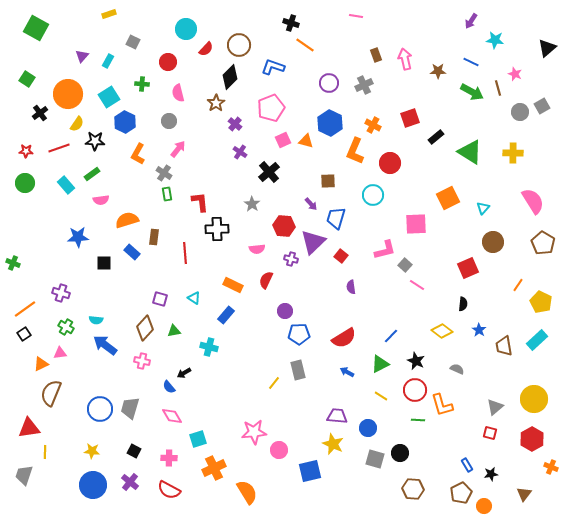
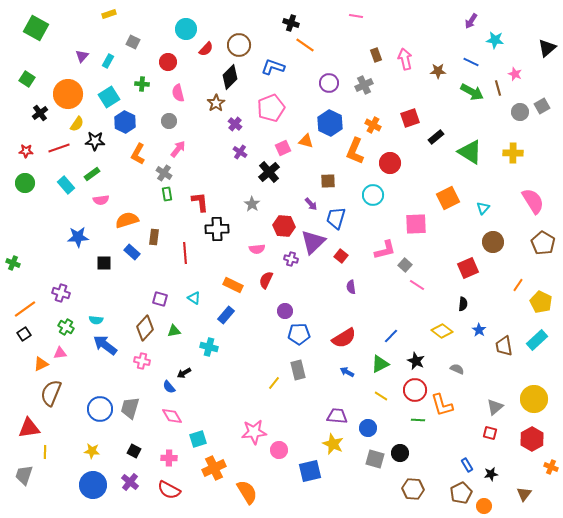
pink square at (283, 140): moved 8 px down
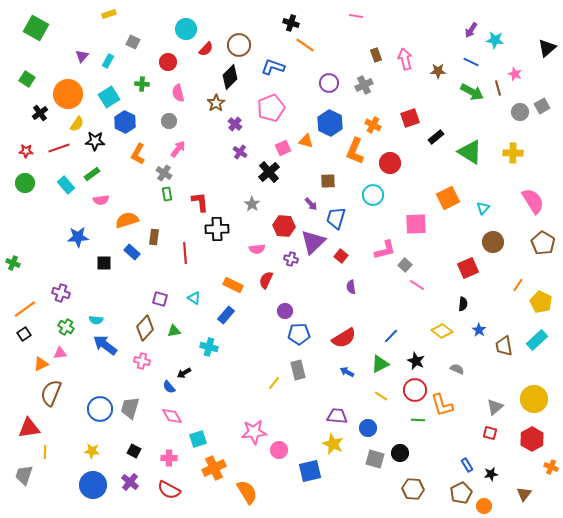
purple arrow at (471, 21): moved 9 px down
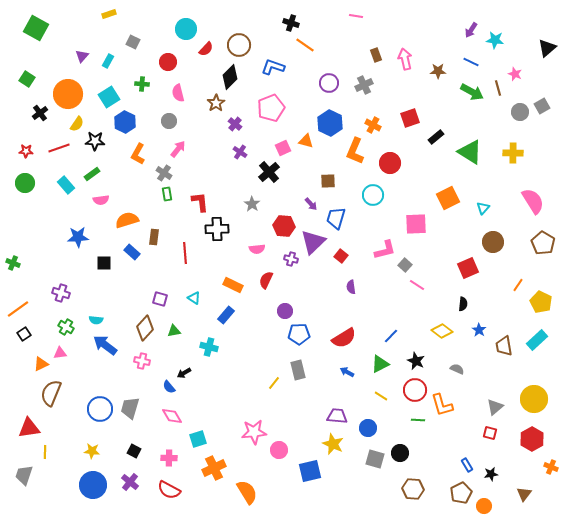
orange line at (25, 309): moved 7 px left
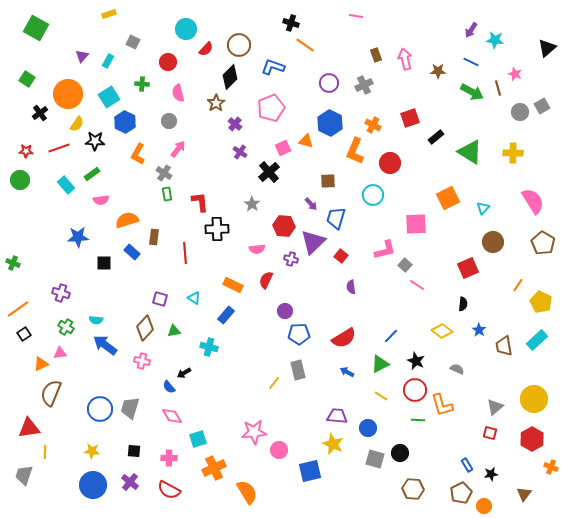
green circle at (25, 183): moved 5 px left, 3 px up
black square at (134, 451): rotated 24 degrees counterclockwise
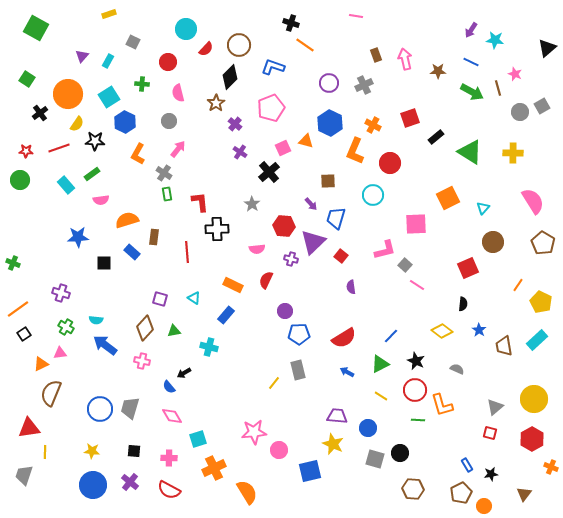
red line at (185, 253): moved 2 px right, 1 px up
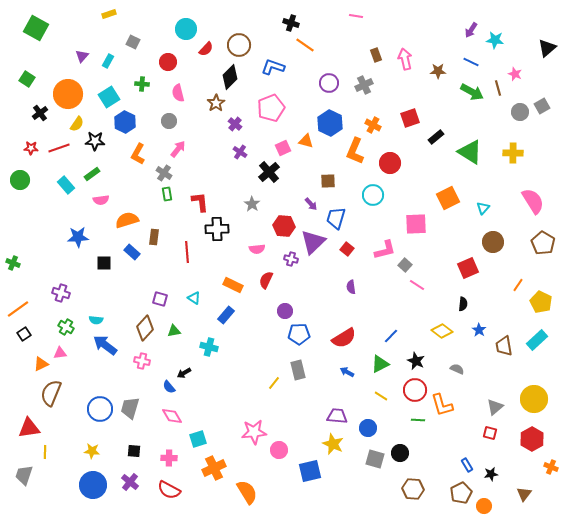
red star at (26, 151): moved 5 px right, 3 px up
red square at (341, 256): moved 6 px right, 7 px up
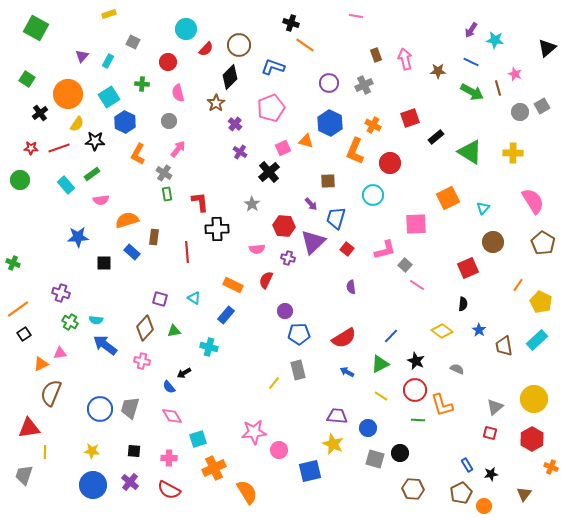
purple cross at (291, 259): moved 3 px left, 1 px up
green cross at (66, 327): moved 4 px right, 5 px up
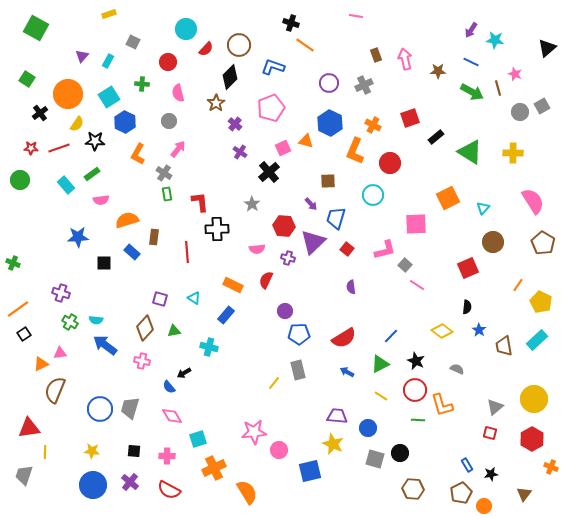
black semicircle at (463, 304): moved 4 px right, 3 px down
brown semicircle at (51, 393): moved 4 px right, 3 px up
pink cross at (169, 458): moved 2 px left, 2 px up
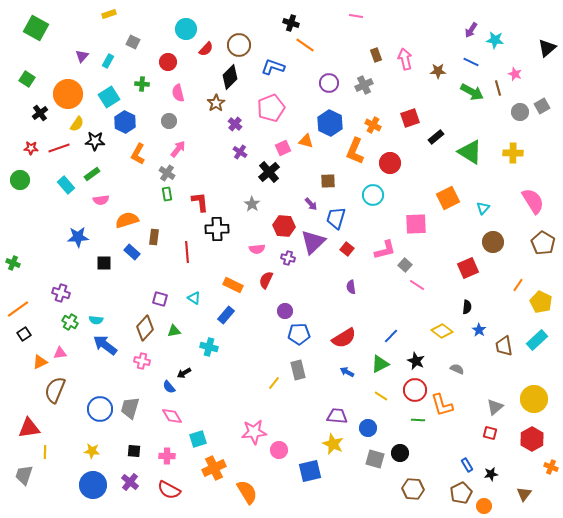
gray cross at (164, 173): moved 3 px right
orange triangle at (41, 364): moved 1 px left, 2 px up
